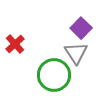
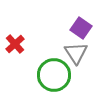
purple square: rotated 10 degrees counterclockwise
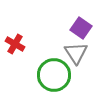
red cross: rotated 18 degrees counterclockwise
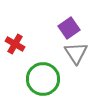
purple square: moved 12 px left; rotated 20 degrees clockwise
green circle: moved 11 px left, 4 px down
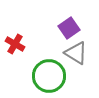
gray triangle: rotated 25 degrees counterclockwise
green circle: moved 6 px right, 3 px up
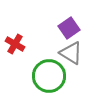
gray triangle: moved 5 px left
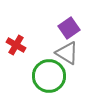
red cross: moved 1 px right, 1 px down
gray triangle: moved 4 px left
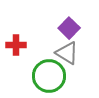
purple square: rotated 10 degrees counterclockwise
red cross: rotated 30 degrees counterclockwise
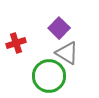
purple square: moved 10 px left
red cross: moved 2 px up; rotated 18 degrees counterclockwise
